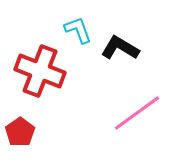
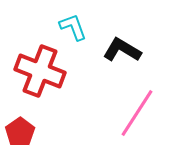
cyan L-shape: moved 5 px left, 3 px up
black L-shape: moved 2 px right, 2 px down
pink line: rotated 21 degrees counterclockwise
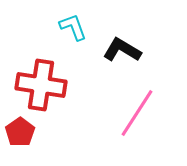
red cross: moved 1 px right, 14 px down; rotated 12 degrees counterclockwise
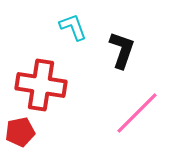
black L-shape: rotated 78 degrees clockwise
pink line: rotated 12 degrees clockwise
red pentagon: rotated 24 degrees clockwise
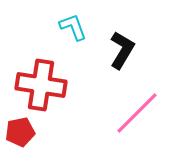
black L-shape: rotated 12 degrees clockwise
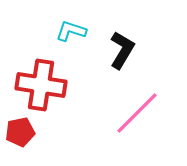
cyan L-shape: moved 2 px left, 4 px down; rotated 52 degrees counterclockwise
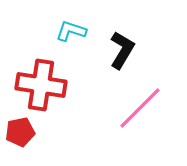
pink line: moved 3 px right, 5 px up
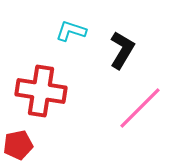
red cross: moved 6 px down
red pentagon: moved 2 px left, 13 px down
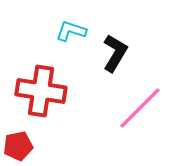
black L-shape: moved 7 px left, 3 px down
red pentagon: moved 1 px down
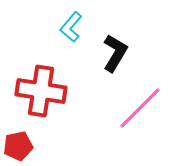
cyan L-shape: moved 4 px up; rotated 68 degrees counterclockwise
